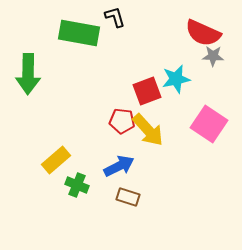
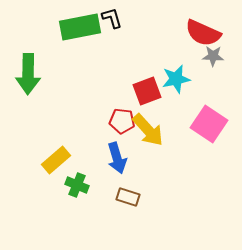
black L-shape: moved 3 px left, 1 px down
green rectangle: moved 1 px right, 6 px up; rotated 21 degrees counterclockwise
blue arrow: moved 2 px left, 8 px up; rotated 100 degrees clockwise
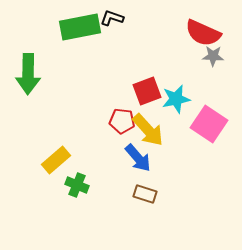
black L-shape: rotated 55 degrees counterclockwise
cyan star: moved 20 px down
blue arrow: moved 21 px right; rotated 24 degrees counterclockwise
brown rectangle: moved 17 px right, 3 px up
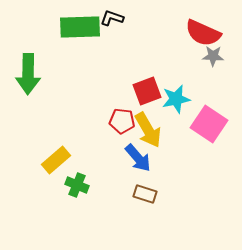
green rectangle: rotated 9 degrees clockwise
yellow arrow: rotated 12 degrees clockwise
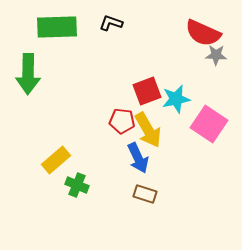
black L-shape: moved 1 px left, 5 px down
green rectangle: moved 23 px left
gray star: moved 3 px right, 1 px up
blue arrow: rotated 16 degrees clockwise
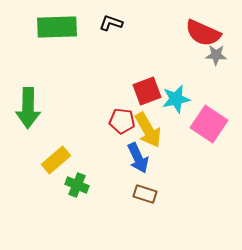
green arrow: moved 34 px down
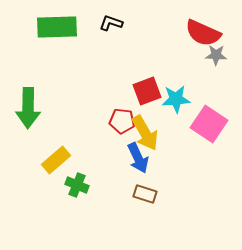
cyan star: rotated 8 degrees clockwise
yellow arrow: moved 3 px left, 3 px down
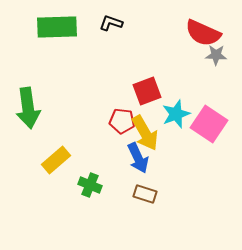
cyan star: moved 15 px down; rotated 16 degrees counterclockwise
green arrow: rotated 9 degrees counterclockwise
green cross: moved 13 px right
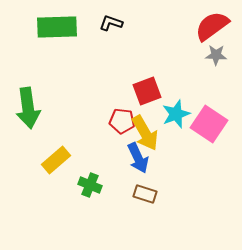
red semicircle: moved 9 px right, 7 px up; rotated 120 degrees clockwise
